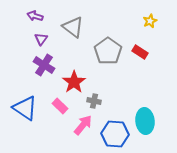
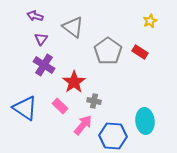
blue hexagon: moved 2 px left, 2 px down
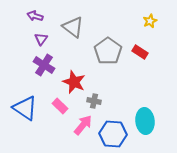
red star: rotated 15 degrees counterclockwise
blue hexagon: moved 2 px up
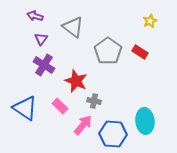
red star: moved 2 px right, 1 px up
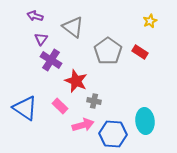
purple cross: moved 7 px right, 5 px up
pink arrow: rotated 35 degrees clockwise
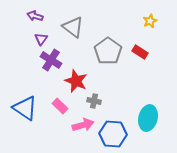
cyan ellipse: moved 3 px right, 3 px up; rotated 20 degrees clockwise
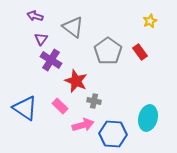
red rectangle: rotated 21 degrees clockwise
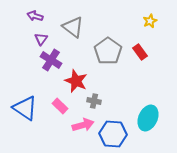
cyan ellipse: rotated 10 degrees clockwise
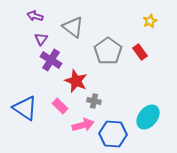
cyan ellipse: moved 1 px up; rotated 15 degrees clockwise
